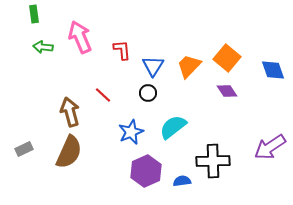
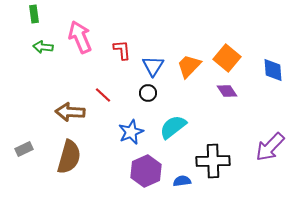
blue diamond: rotated 15 degrees clockwise
brown arrow: rotated 72 degrees counterclockwise
purple arrow: rotated 12 degrees counterclockwise
brown semicircle: moved 5 px down; rotated 8 degrees counterclockwise
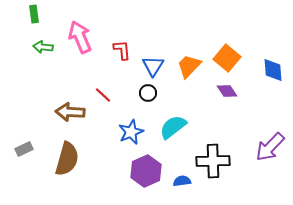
brown semicircle: moved 2 px left, 2 px down
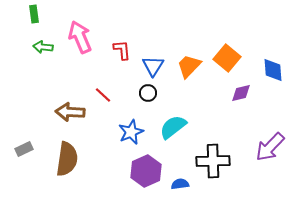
purple diamond: moved 14 px right, 2 px down; rotated 70 degrees counterclockwise
brown semicircle: rotated 8 degrees counterclockwise
blue semicircle: moved 2 px left, 3 px down
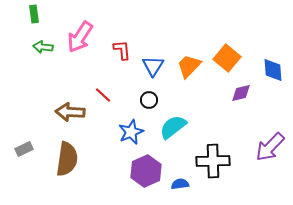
pink arrow: rotated 124 degrees counterclockwise
black circle: moved 1 px right, 7 px down
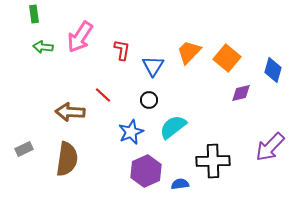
red L-shape: rotated 15 degrees clockwise
orange trapezoid: moved 14 px up
blue diamond: rotated 20 degrees clockwise
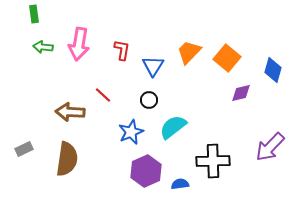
pink arrow: moved 1 px left, 7 px down; rotated 24 degrees counterclockwise
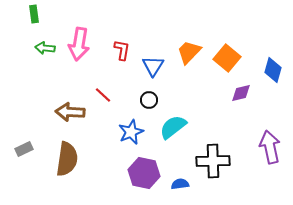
green arrow: moved 2 px right, 1 px down
purple arrow: rotated 124 degrees clockwise
purple hexagon: moved 2 px left, 2 px down; rotated 24 degrees counterclockwise
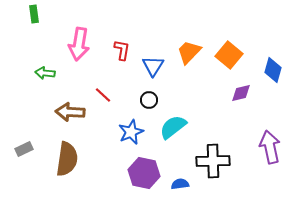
green arrow: moved 25 px down
orange square: moved 2 px right, 3 px up
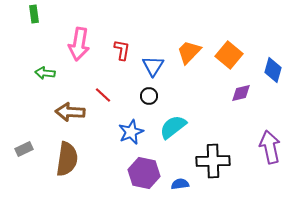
black circle: moved 4 px up
